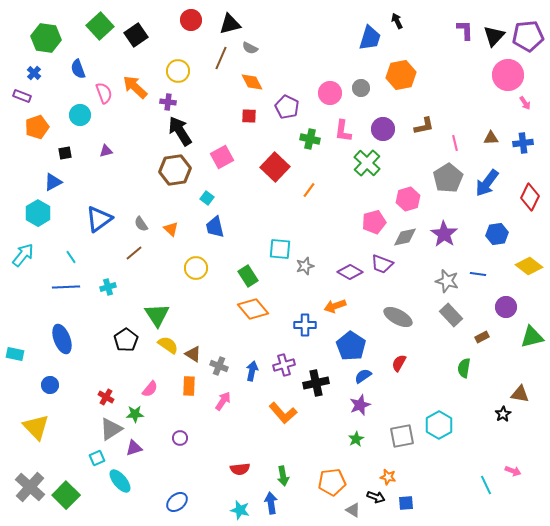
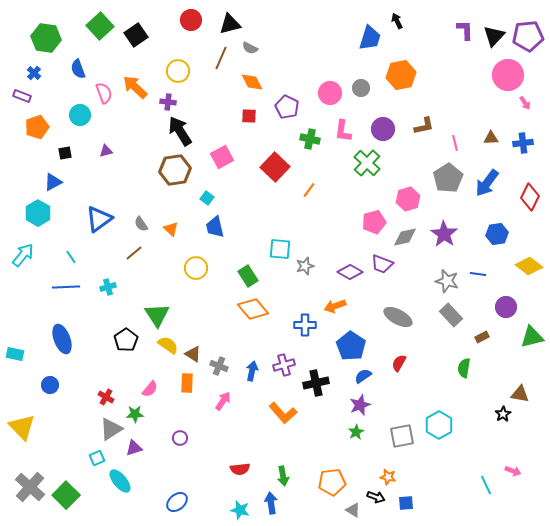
orange rectangle at (189, 386): moved 2 px left, 3 px up
yellow triangle at (36, 427): moved 14 px left
green star at (356, 439): moved 7 px up
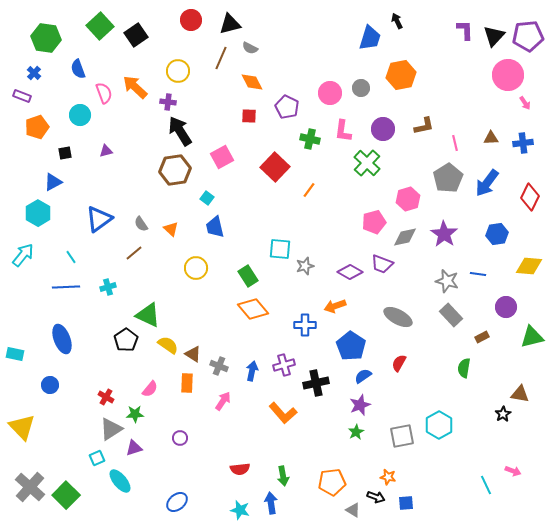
yellow diamond at (529, 266): rotated 32 degrees counterclockwise
green triangle at (157, 315): moved 9 px left; rotated 32 degrees counterclockwise
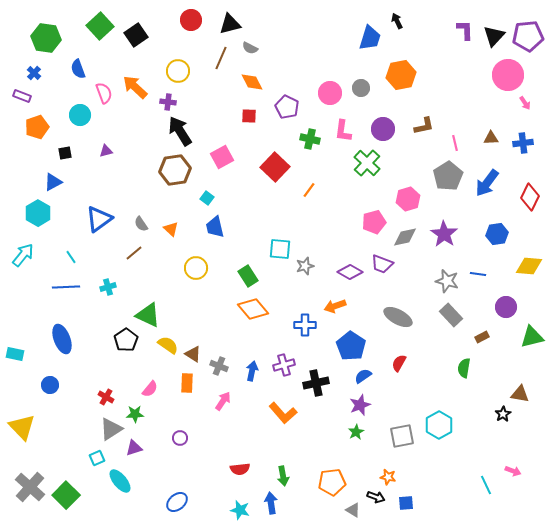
gray pentagon at (448, 178): moved 2 px up
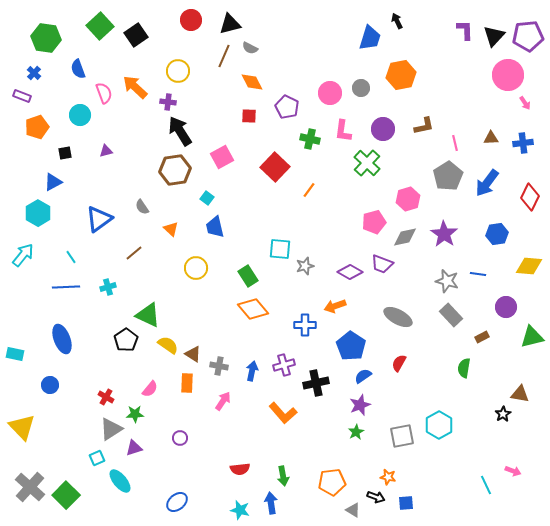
brown line at (221, 58): moved 3 px right, 2 px up
gray semicircle at (141, 224): moved 1 px right, 17 px up
gray cross at (219, 366): rotated 12 degrees counterclockwise
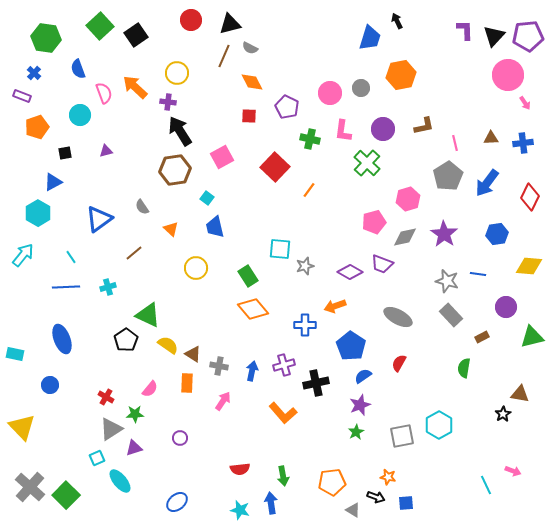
yellow circle at (178, 71): moved 1 px left, 2 px down
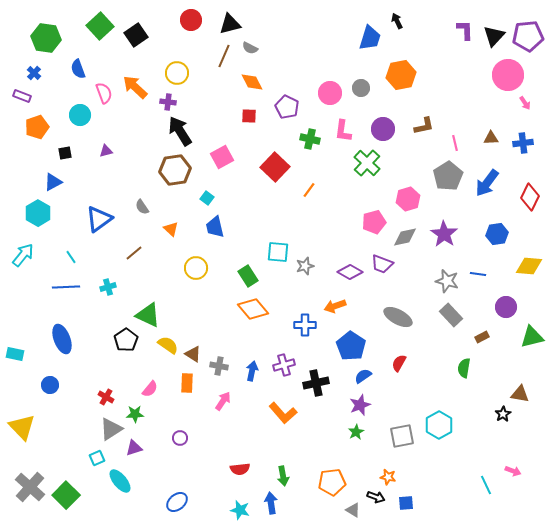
cyan square at (280, 249): moved 2 px left, 3 px down
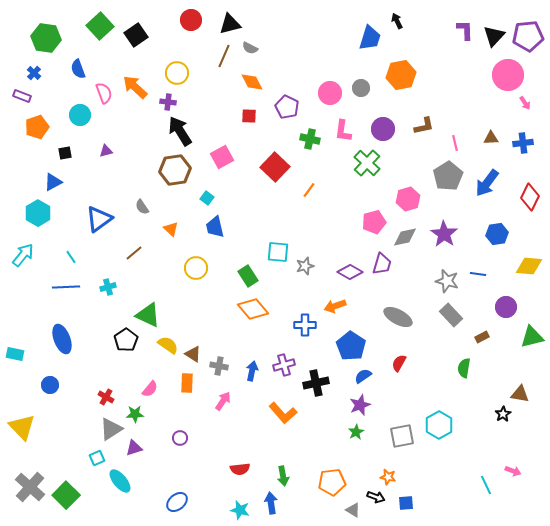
purple trapezoid at (382, 264): rotated 95 degrees counterclockwise
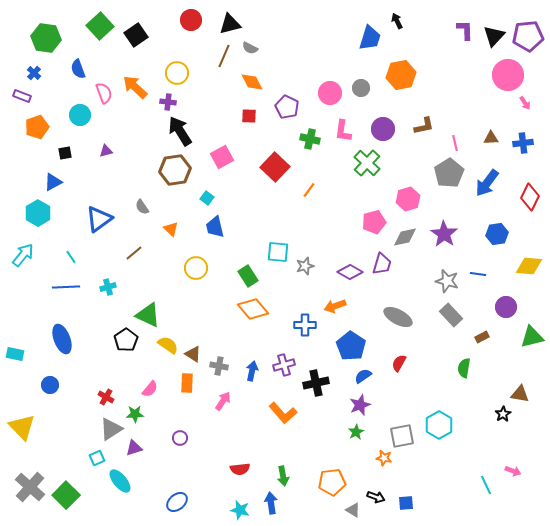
gray pentagon at (448, 176): moved 1 px right, 3 px up
orange star at (388, 477): moved 4 px left, 19 px up
